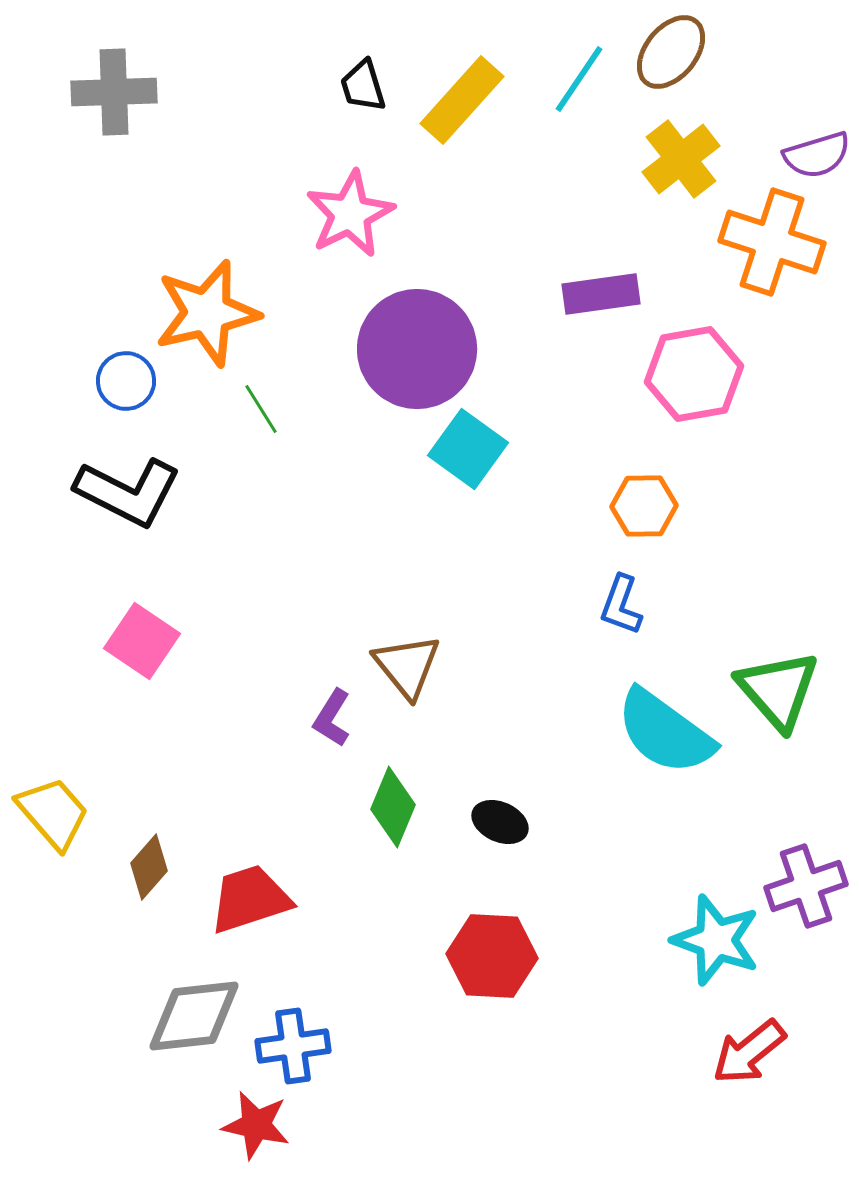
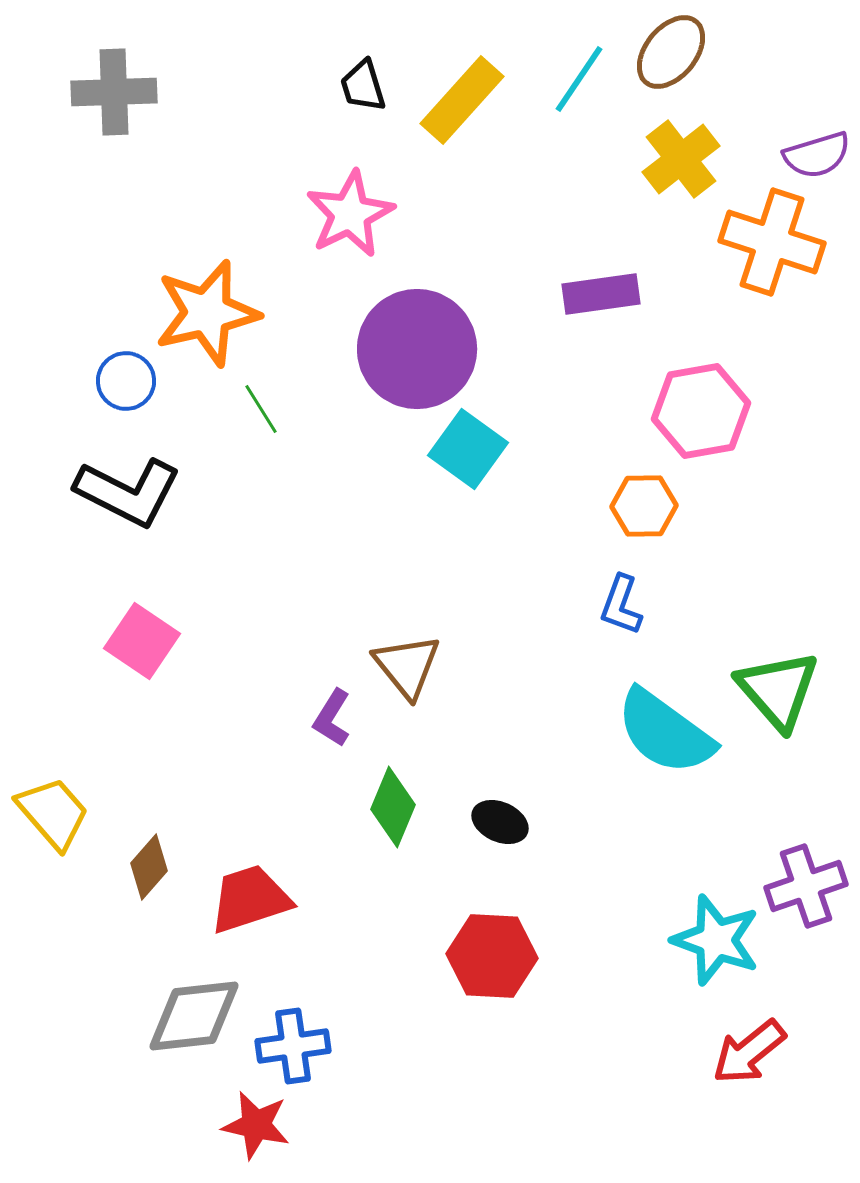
pink hexagon: moved 7 px right, 37 px down
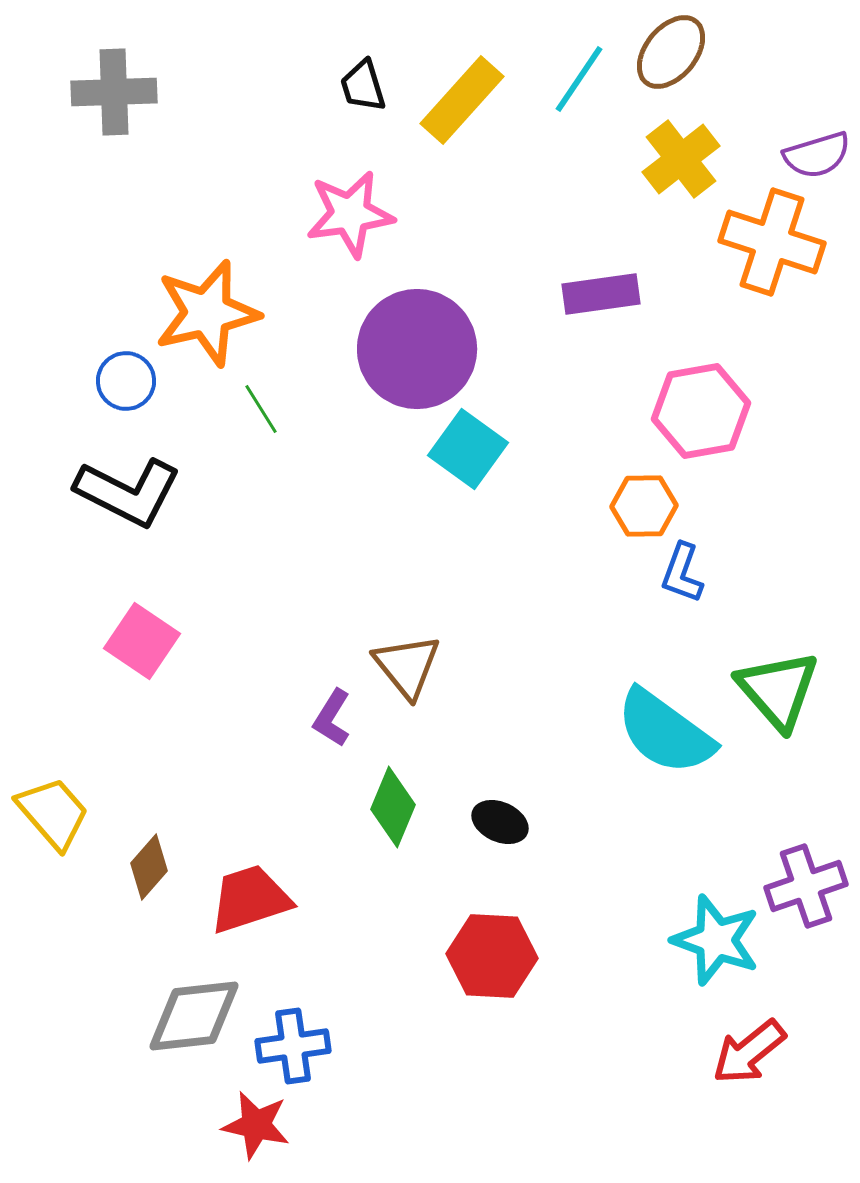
pink star: rotated 18 degrees clockwise
blue L-shape: moved 61 px right, 32 px up
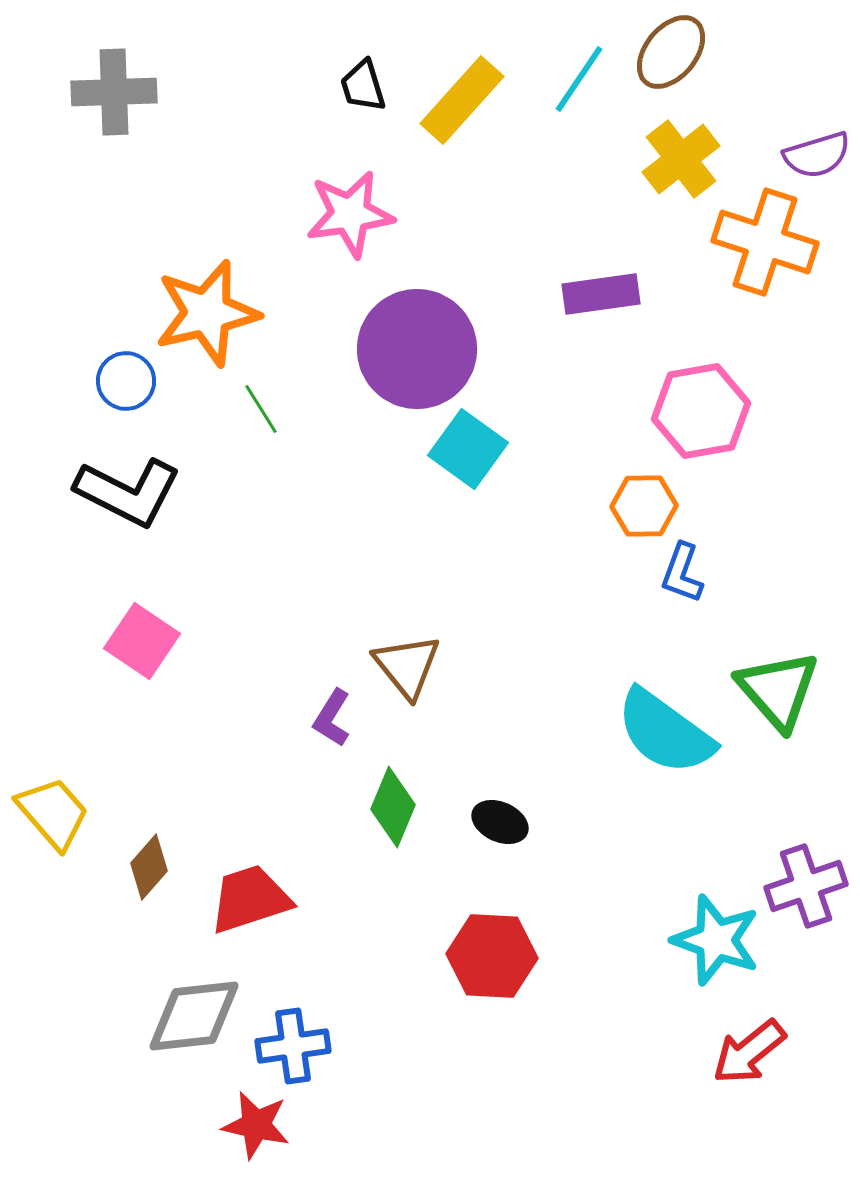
orange cross: moved 7 px left
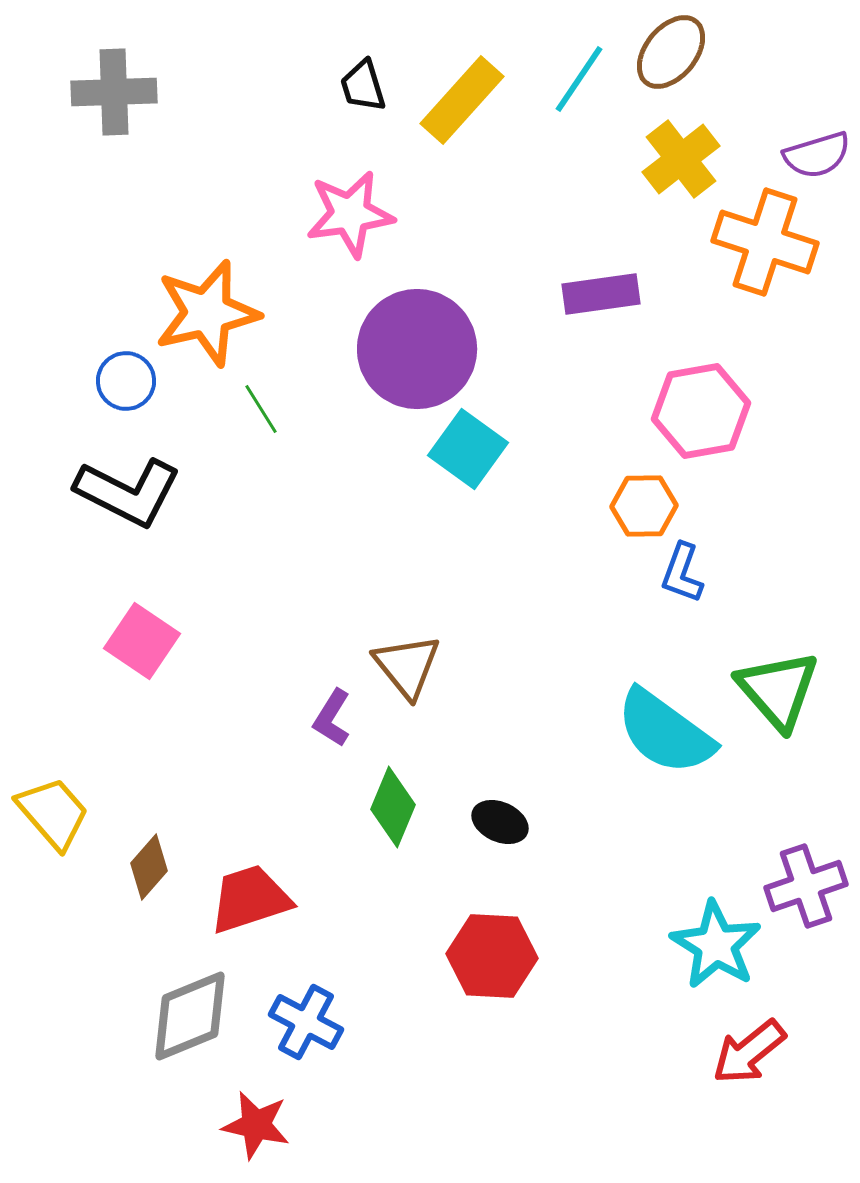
cyan star: moved 5 px down; rotated 12 degrees clockwise
gray diamond: moved 4 px left; rotated 16 degrees counterclockwise
blue cross: moved 13 px right, 24 px up; rotated 36 degrees clockwise
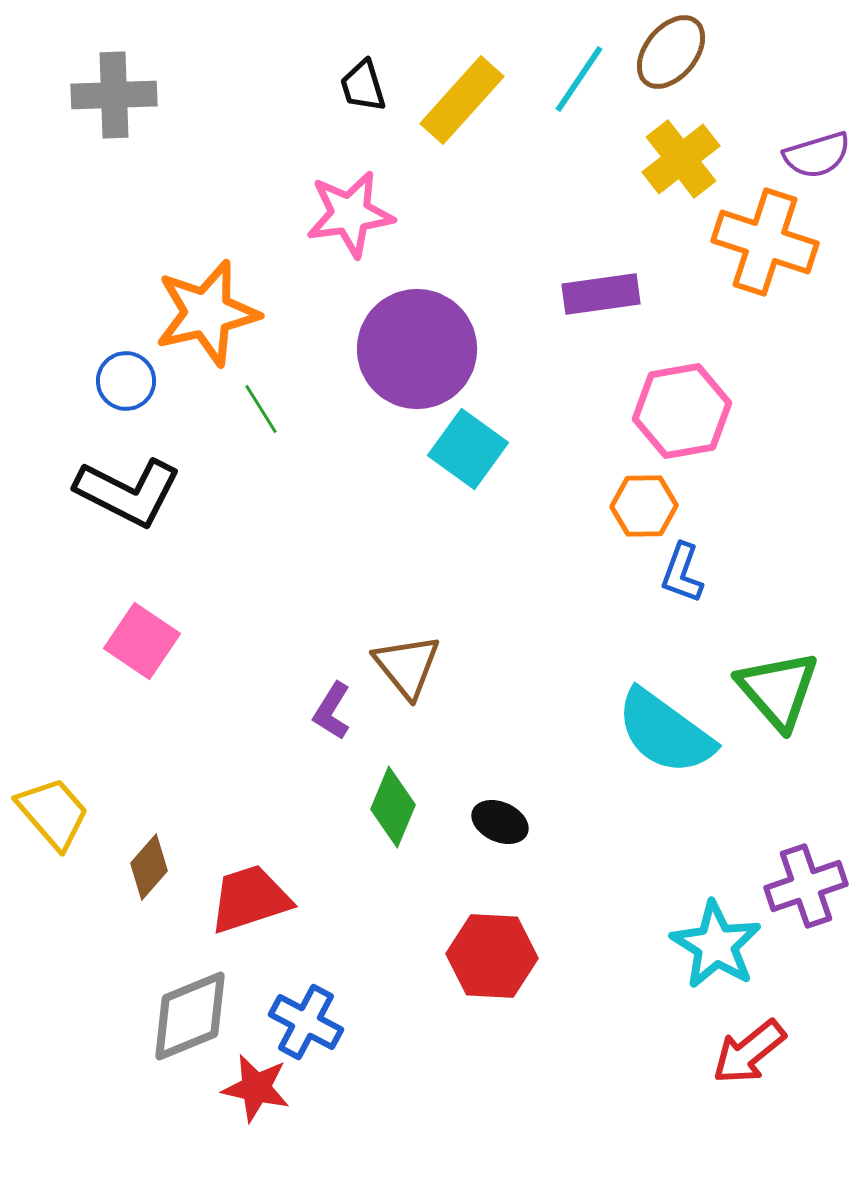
gray cross: moved 3 px down
pink hexagon: moved 19 px left
purple L-shape: moved 7 px up
red star: moved 37 px up
